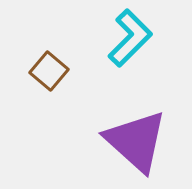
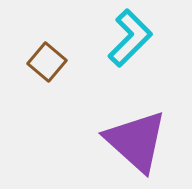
brown square: moved 2 px left, 9 px up
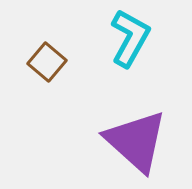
cyan L-shape: rotated 16 degrees counterclockwise
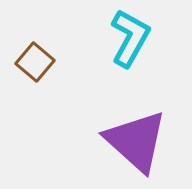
brown square: moved 12 px left
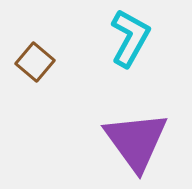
purple triangle: rotated 12 degrees clockwise
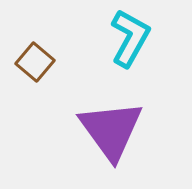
purple triangle: moved 25 px left, 11 px up
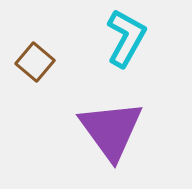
cyan L-shape: moved 4 px left
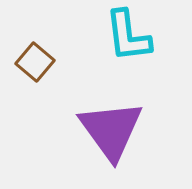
cyan L-shape: moved 2 px right, 2 px up; rotated 144 degrees clockwise
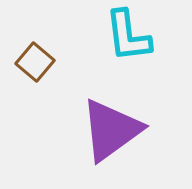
purple triangle: rotated 30 degrees clockwise
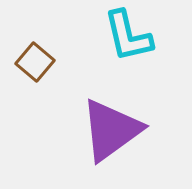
cyan L-shape: rotated 6 degrees counterclockwise
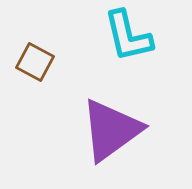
brown square: rotated 12 degrees counterclockwise
